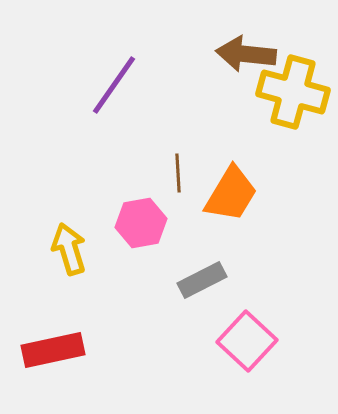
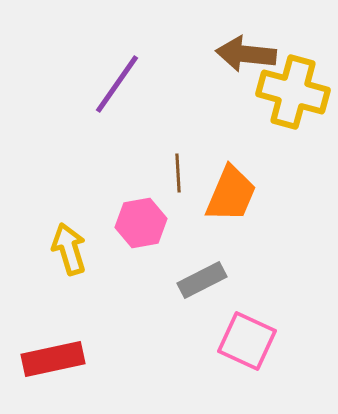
purple line: moved 3 px right, 1 px up
orange trapezoid: rotated 8 degrees counterclockwise
pink square: rotated 18 degrees counterclockwise
red rectangle: moved 9 px down
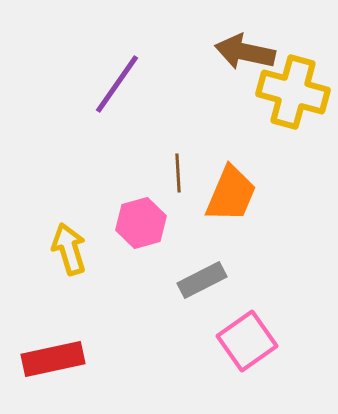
brown arrow: moved 1 px left, 2 px up; rotated 6 degrees clockwise
pink hexagon: rotated 6 degrees counterclockwise
pink square: rotated 30 degrees clockwise
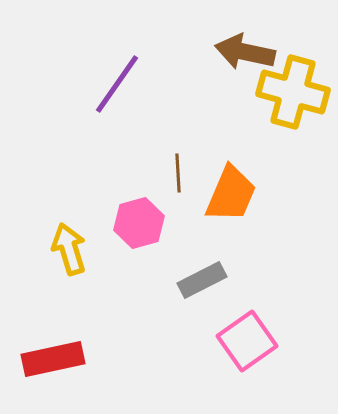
pink hexagon: moved 2 px left
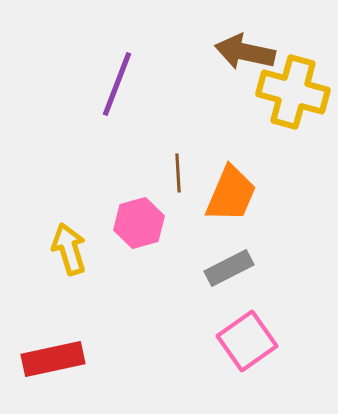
purple line: rotated 14 degrees counterclockwise
gray rectangle: moved 27 px right, 12 px up
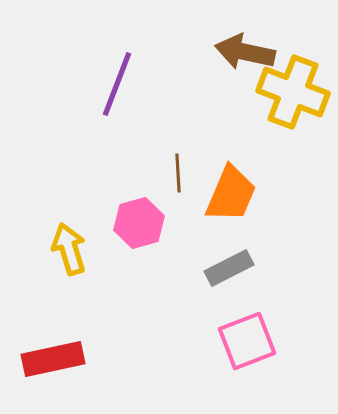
yellow cross: rotated 6 degrees clockwise
pink square: rotated 14 degrees clockwise
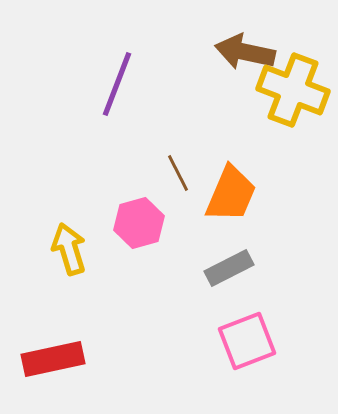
yellow cross: moved 2 px up
brown line: rotated 24 degrees counterclockwise
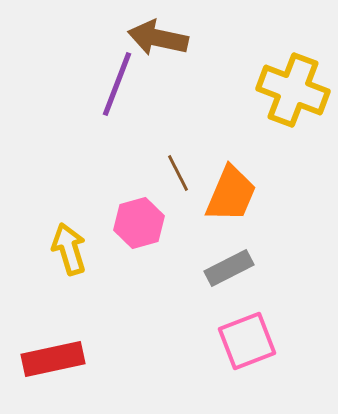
brown arrow: moved 87 px left, 14 px up
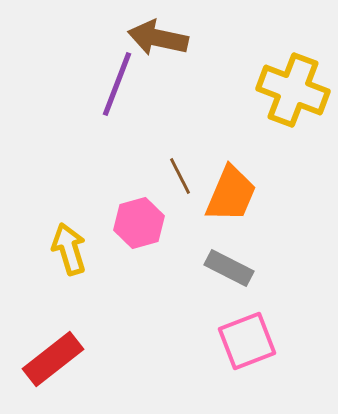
brown line: moved 2 px right, 3 px down
gray rectangle: rotated 54 degrees clockwise
red rectangle: rotated 26 degrees counterclockwise
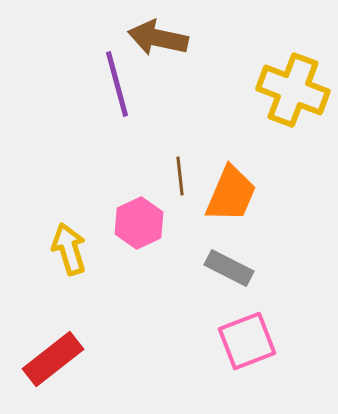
purple line: rotated 36 degrees counterclockwise
brown line: rotated 21 degrees clockwise
pink hexagon: rotated 9 degrees counterclockwise
